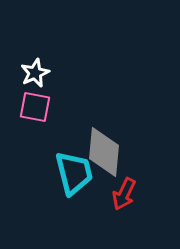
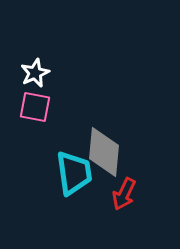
cyan trapezoid: rotated 6 degrees clockwise
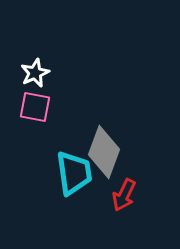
gray diamond: rotated 15 degrees clockwise
red arrow: moved 1 px down
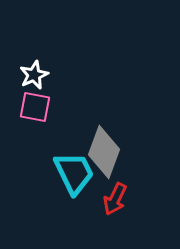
white star: moved 1 px left, 2 px down
cyan trapezoid: rotated 18 degrees counterclockwise
red arrow: moved 9 px left, 4 px down
